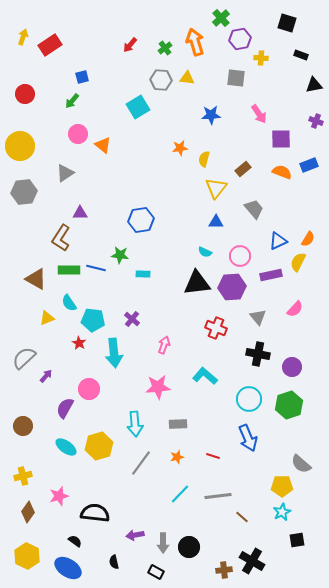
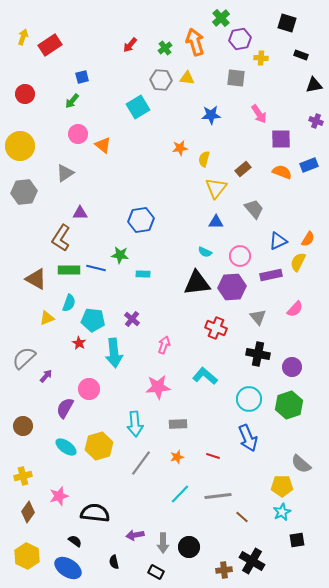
cyan semicircle at (69, 303): rotated 126 degrees counterclockwise
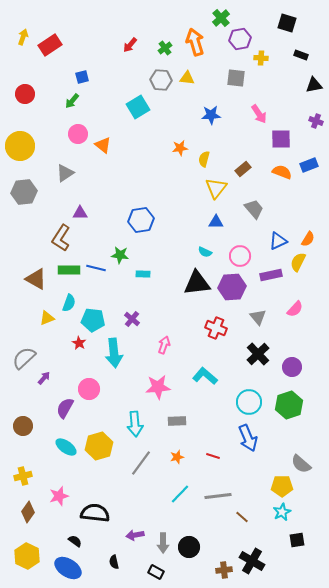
black cross at (258, 354): rotated 35 degrees clockwise
purple arrow at (46, 376): moved 2 px left, 2 px down
cyan circle at (249, 399): moved 3 px down
gray rectangle at (178, 424): moved 1 px left, 3 px up
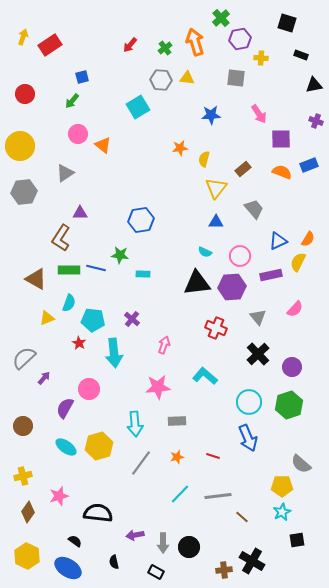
black semicircle at (95, 513): moved 3 px right
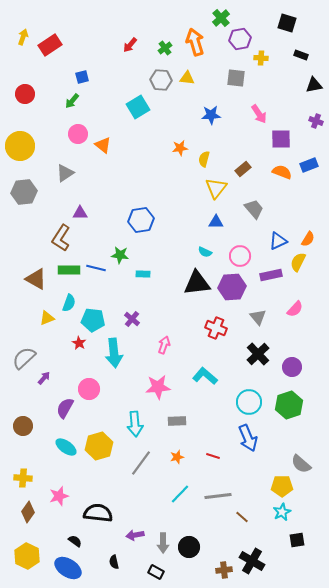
yellow cross at (23, 476): moved 2 px down; rotated 18 degrees clockwise
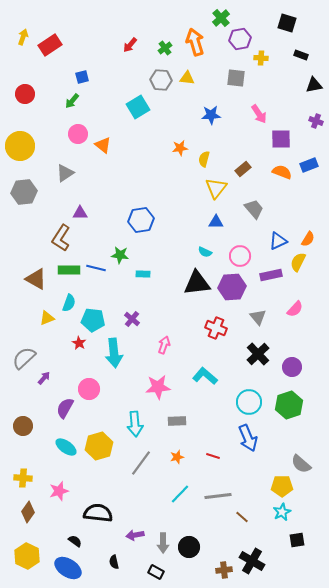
pink star at (59, 496): moved 5 px up
